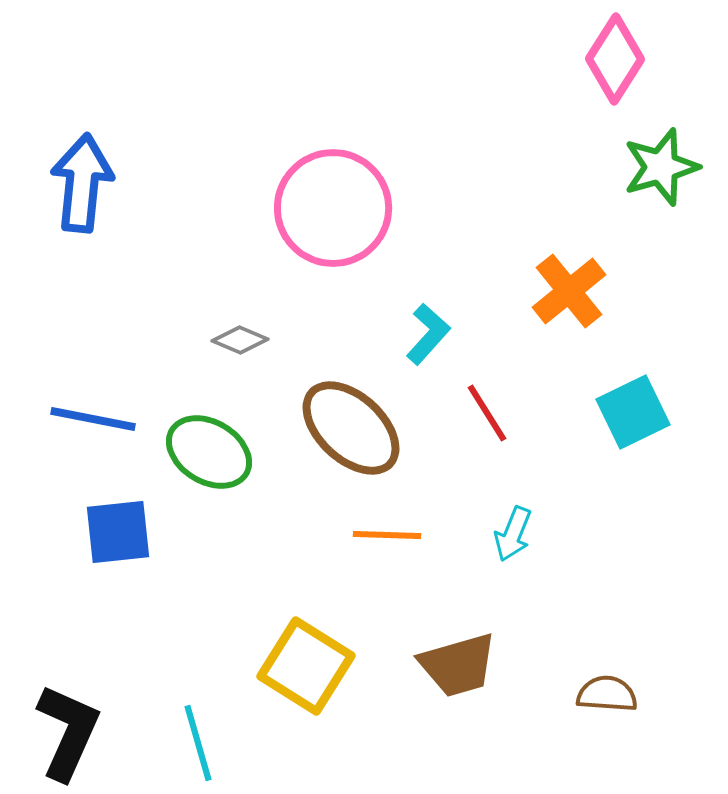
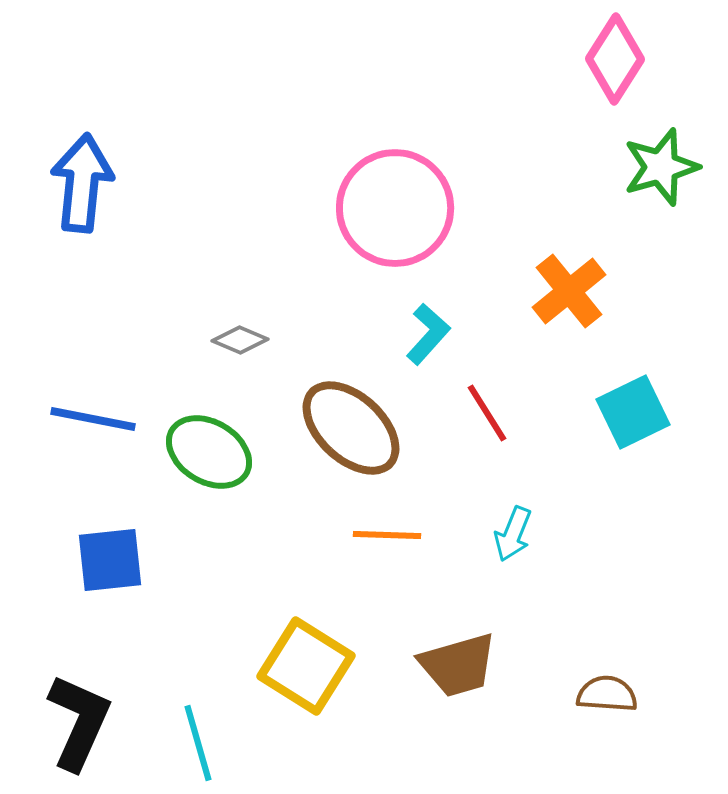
pink circle: moved 62 px right
blue square: moved 8 px left, 28 px down
black L-shape: moved 11 px right, 10 px up
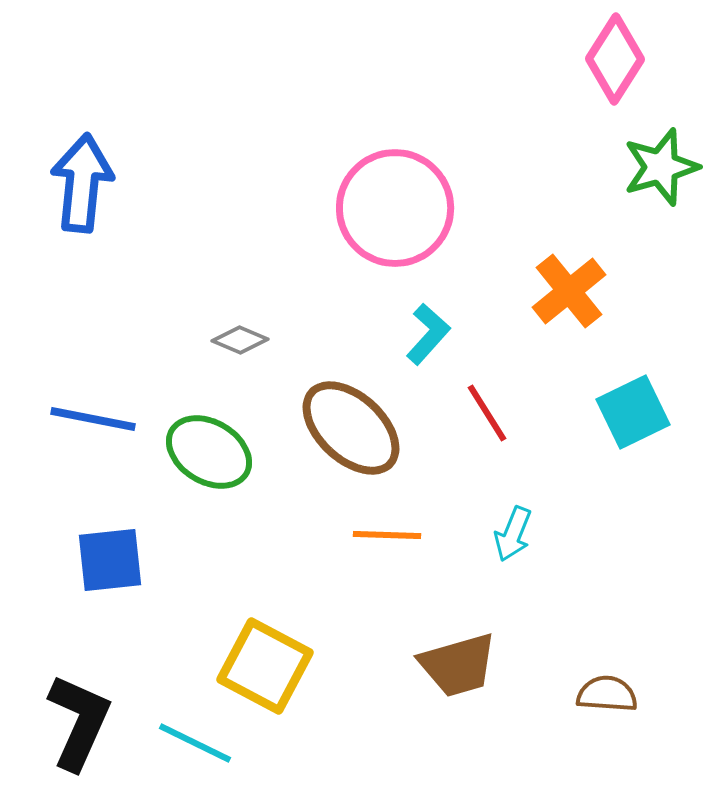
yellow square: moved 41 px left; rotated 4 degrees counterclockwise
cyan line: moved 3 px left; rotated 48 degrees counterclockwise
